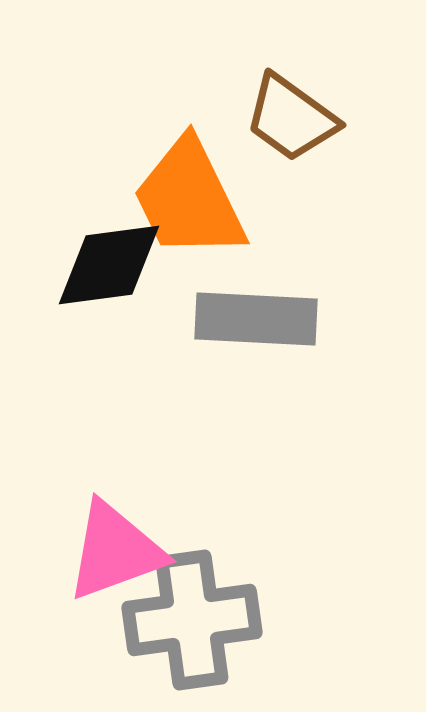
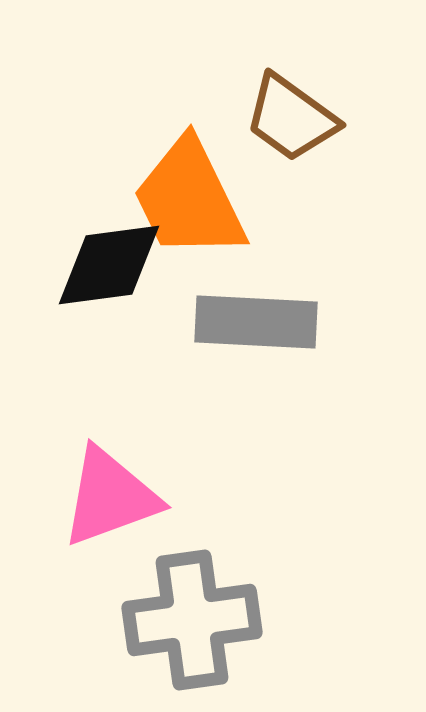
gray rectangle: moved 3 px down
pink triangle: moved 5 px left, 54 px up
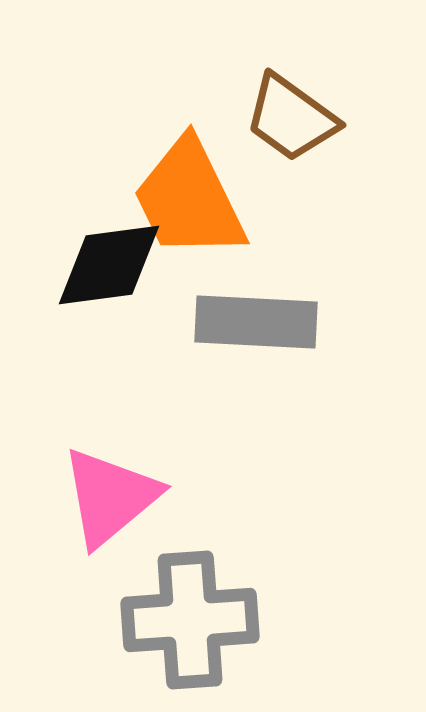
pink triangle: rotated 20 degrees counterclockwise
gray cross: moved 2 px left; rotated 4 degrees clockwise
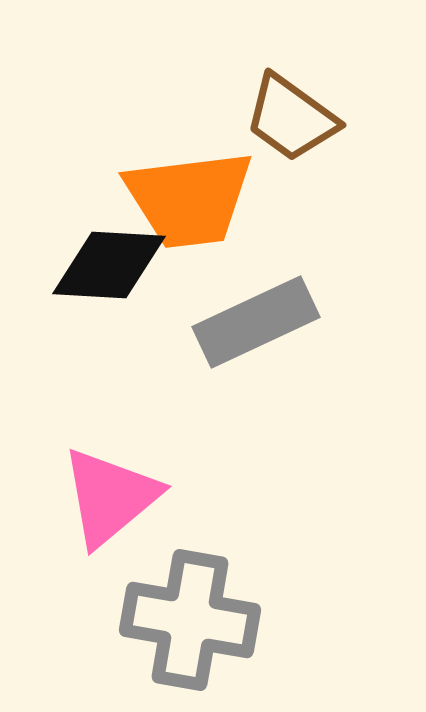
orange trapezoid: rotated 71 degrees counterclockwise
black diamond: rotated 11 degrees clockwise
gray rectangle: rotated 28 degrees counterclockwise
gray cross: rotated 14 degrees clockwise
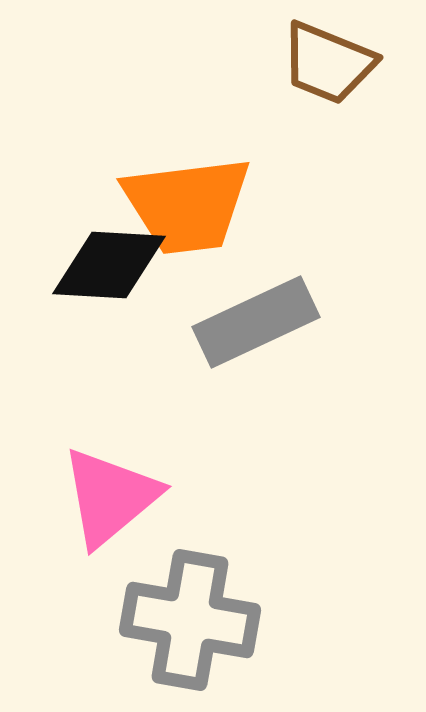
brown trapezoid: moved 37 px right, 55 px up; rotated 14 degrees counterclockwise
orange trapezoid: moved 2 px left, 6 px down
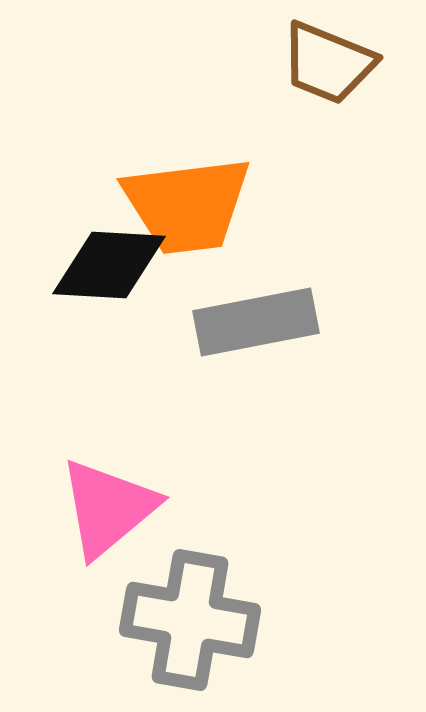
gray rectangle: rotated 14 degrees clockwise
pink triangle: moved 2 px left, 11 px down
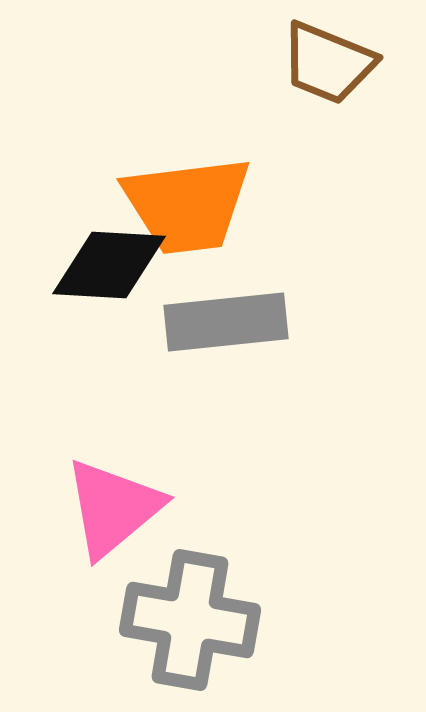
gray rectangle: moved 30 px left; rotated 5 degrees clockwise
pink triangle: moved 5 px right
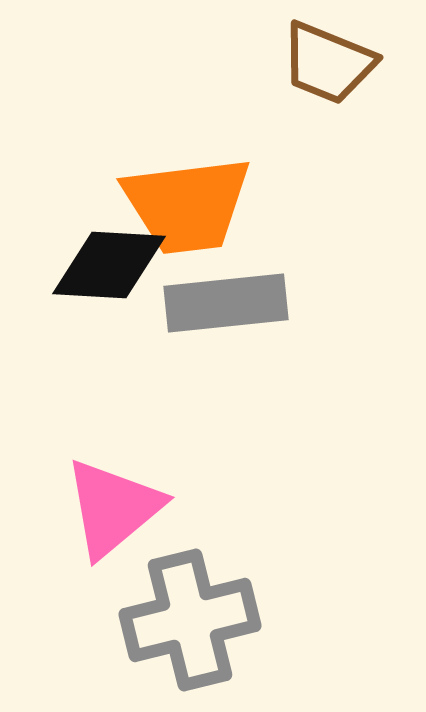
gray rectangle: moved 19 px up
gray cross: rotated 24 degrees counterclockwise
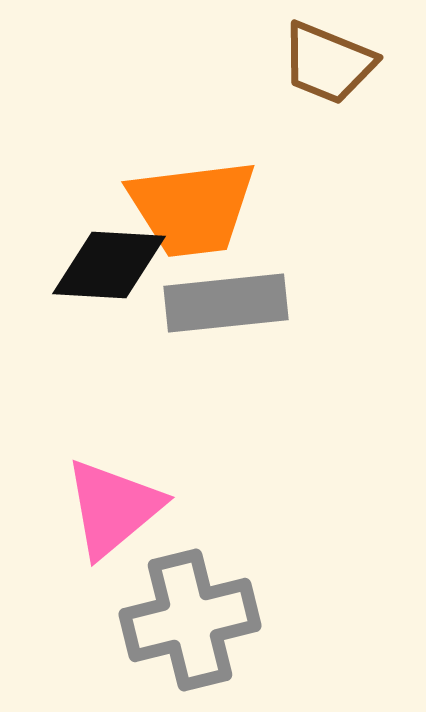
orange trapezoid: moved 5 px right, 3 px down
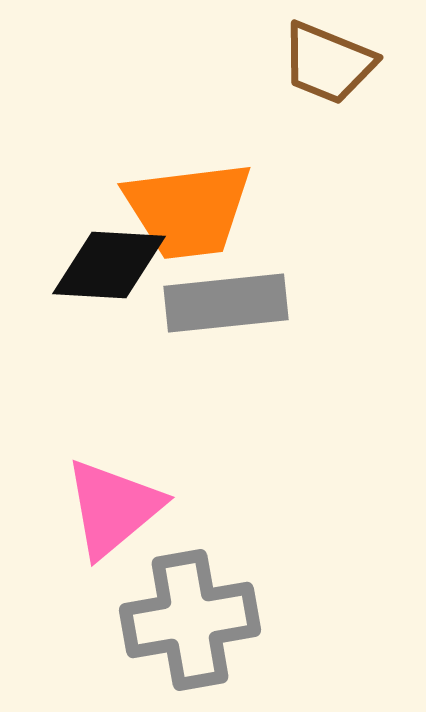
orange trapezoid: moved 4 px left, 2 px down
gray cross: rotated 4 degrees clockwise
